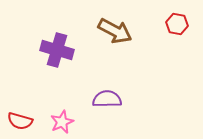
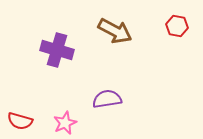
red hexagon: moved 2 px down
purple semicircle: rotated 8 degrees counterclockwise
pink star: moved 3 px right, 1 px down
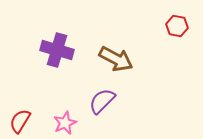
brown arrow: moved 1 px right, 28 px down
purple semicircle: moved 5 px left, 2 px down; rotated 36 degrees counterclockwise
red semicircle: rotated 105 degrees clockwise
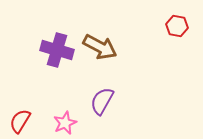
brown arrow: moved 16 px left, 12 px up
purple semicircle: rotated 16 degrees counterclockwise
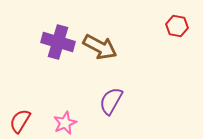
purple cross: moved 1 px right, 8 px up
purple semicircle: moved 9 px right
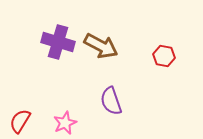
red hexagon: moved 13 px left, 30 px down
brown arrow: moved 1 px right, 1 px up
purple semicircle: rotated 48 degrees counterclockwise
